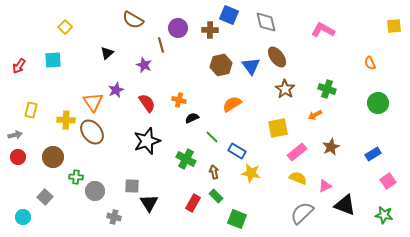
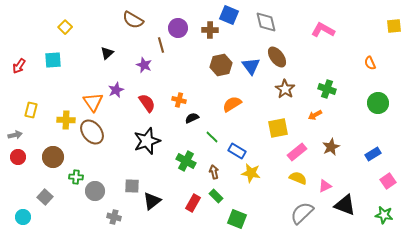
green cross at (186, 159): moved 2 px down
black triangle at (149, 203): moved 3 px right, 2 px up; rotated 24 degrees clockwise
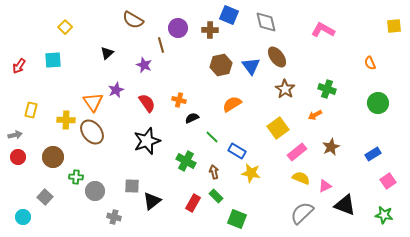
yellow square at (278, 128): rotated 25 degrees counterclockwise
yellow semicircle at (298, 178): moved 3 px right
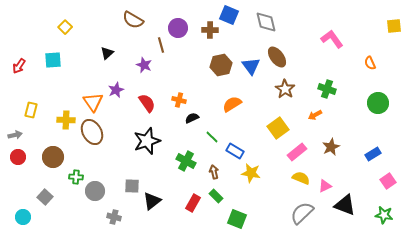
pink L-shape at (323, 30): moved 9 px right, 9 px down; rotated 25 degrees clockwise
brown ellipse at (92, 132): rotated 10 degrees clockwise
blue rectangle at (237, 151): moved 2 px left
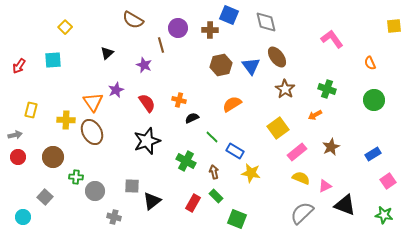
green circle at (378, 103): moved 4 px left, 3 px up
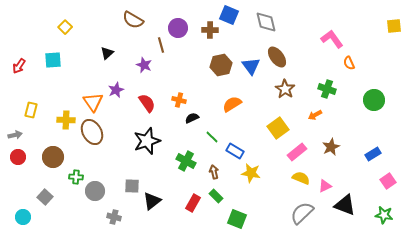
orange semicircle at (370, 63): moved 21 px left
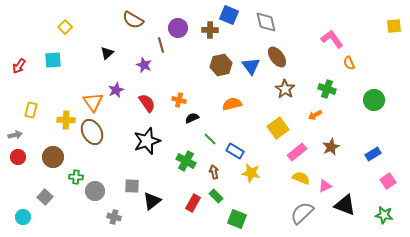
orange semicircle at (232, 104): rotated 18 degrees clockwise
green line at (212, 137): moved 2 px left, 2 px down
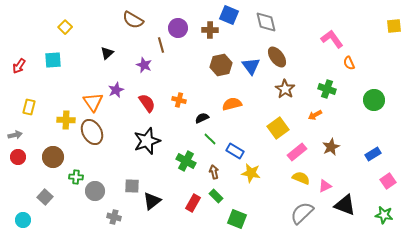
yellow rectangle at (31, 110): moved 2 px left, 3 px up
black semicircle at (192, 118): moved 10 px right
cyan circle at (23, 217): moved 3 px down
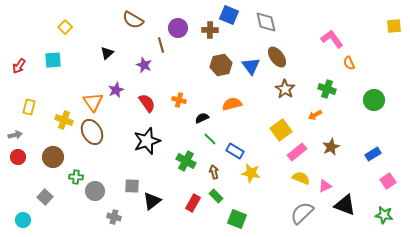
yellow cross at (66, 120): moved 2 px left; rotated 18 degrees clockwise
yellow square at (278, 128): moved 3 px right, 2 px down
